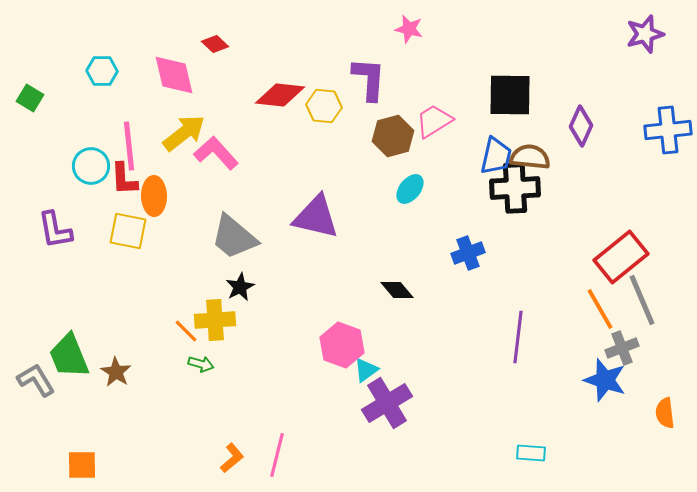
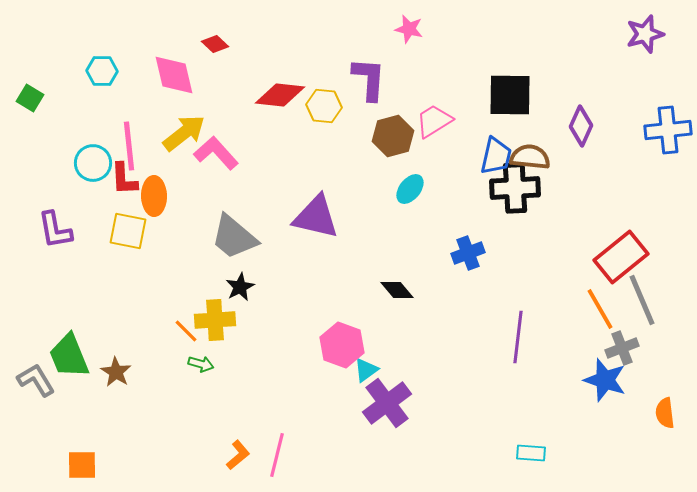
cyan circle at (91, 166): moved 2 px right, 3 px up
purple cross at (387, 403): rotated 6 degrees counterclockwise
orange L-shape at (232, 458): moved 6 px right, 3 px up
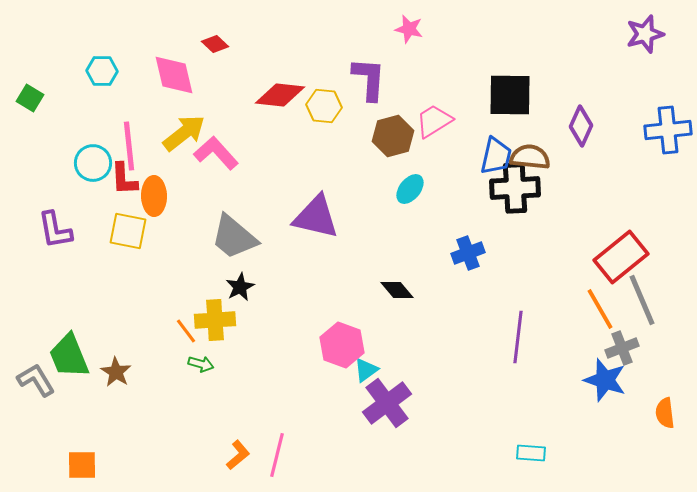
orange line at (186, 331): rotated 8 degrees clockwise
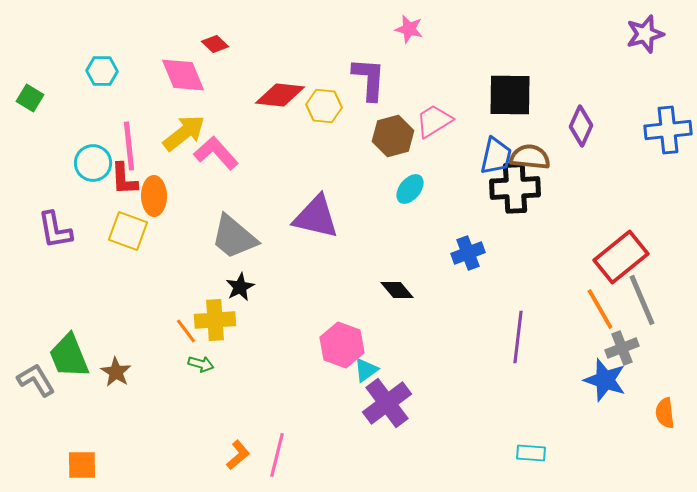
pink diamond at (174, 75): moved 9 px right; rotated 9 degrees counterclockwise
yellow square at (128, 231): rotated 9 degrees clockwise
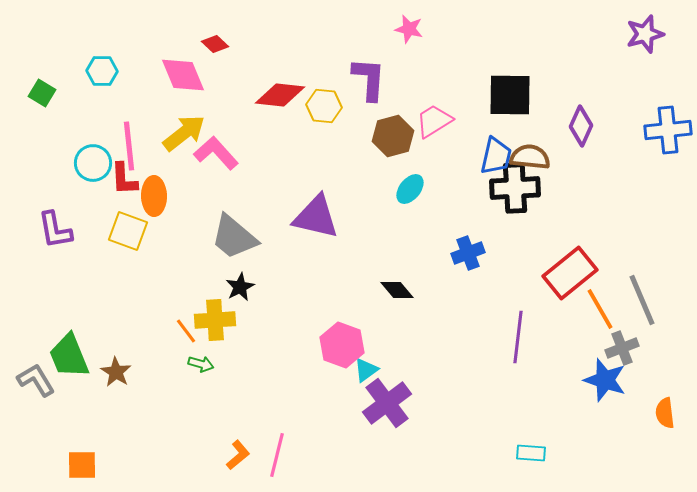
green square at (30, 98): moved 12 px right, 5 px up
red rectangle at (621, 257): moved 51 px left, 16 px down
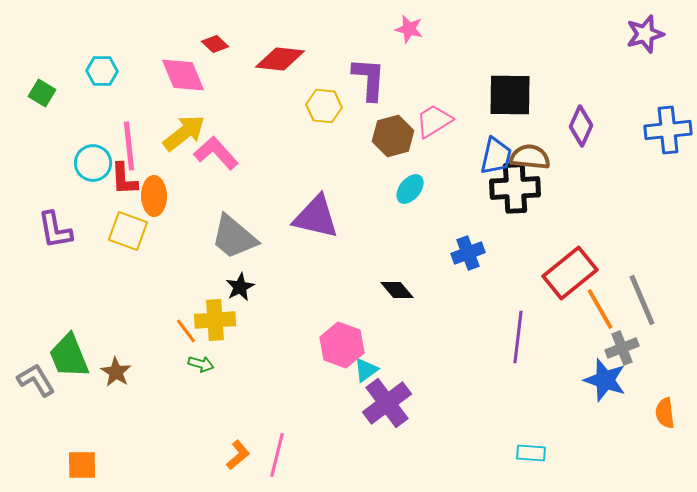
red diamond at (280, 95): moved 36 px up
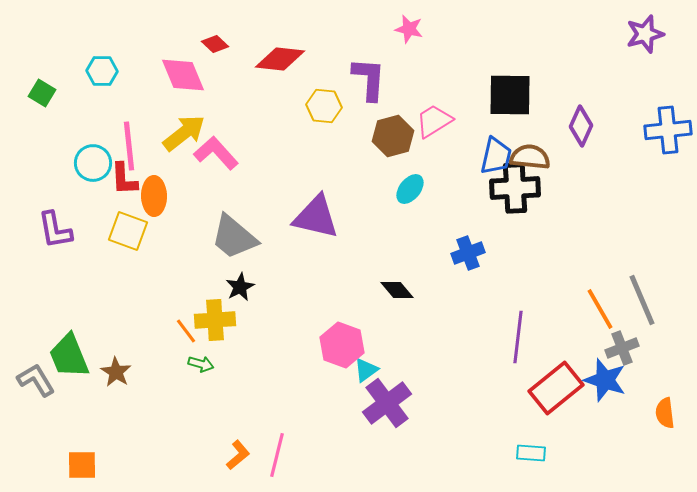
red rectangle at (570, 273): moved 14 px left, 115 px down
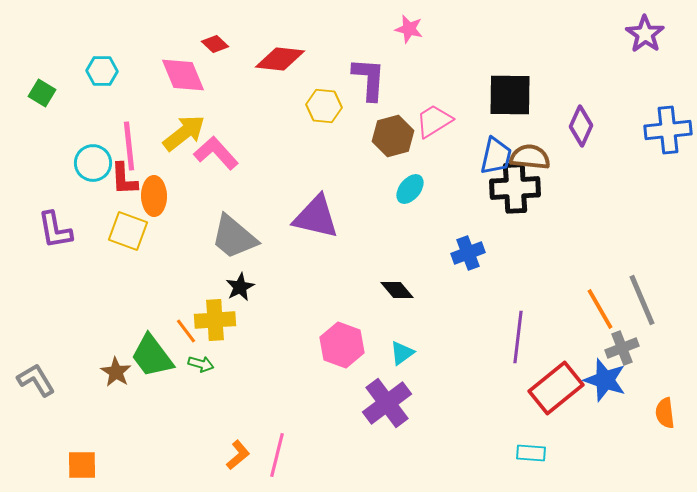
purple star at (645, 34): rotated 21 degrees counterclockwise
green trapezoid at (69, 356): moved 83 px right; rotated 15 degrees counterclockwise
cyan triangle at (366, 370): moved 36 px right, 17 px up
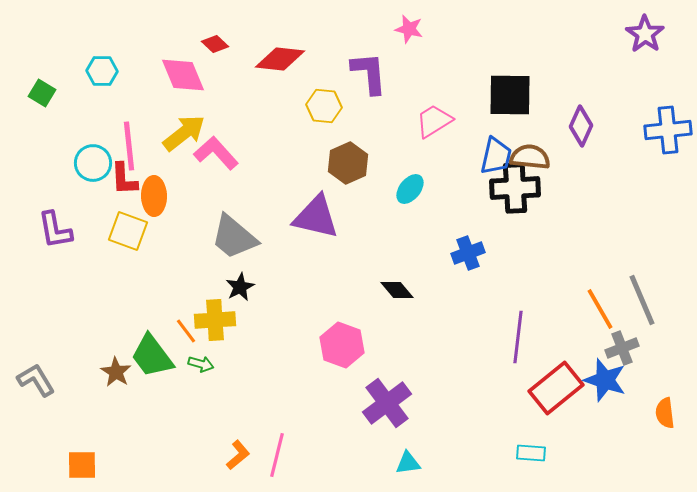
purple L-shape at (369, 79): moved 6 px up; rotated 9 degrees counterclockwise
brown hexagon at (393, 136): moved 45 px left, 27 px down; rotated 9 degrees counterclockwise
cyan triangle at (402, 353): moved 6 px right, 110 px down; rotated 28 degrees clockwise
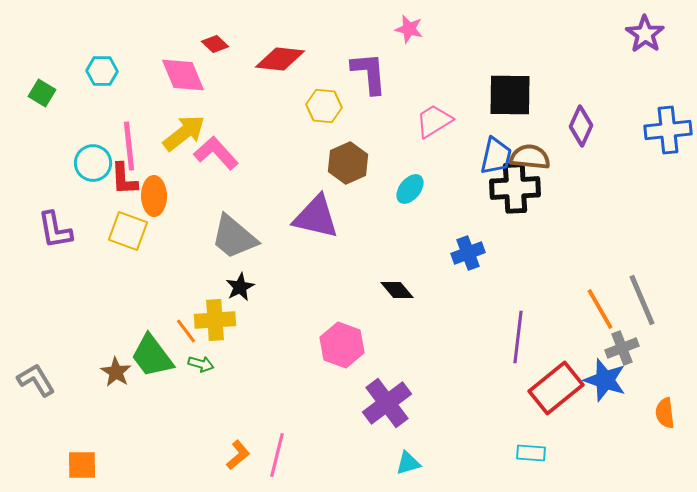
cyan triangle at (408, 463): rotated 8 degrees counterclockwise
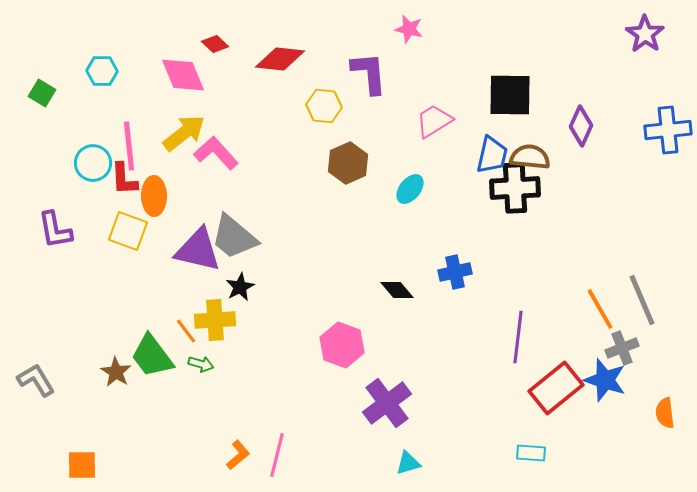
blue trapezoid at (496, 156): moved 4 px left, 1 px up
purple triangle at (316, 217): moved 118 px left, 33 px down
blue cross at (468, 253): moved 13 px left, 19 px down; rotated 8 degrees clockwise
